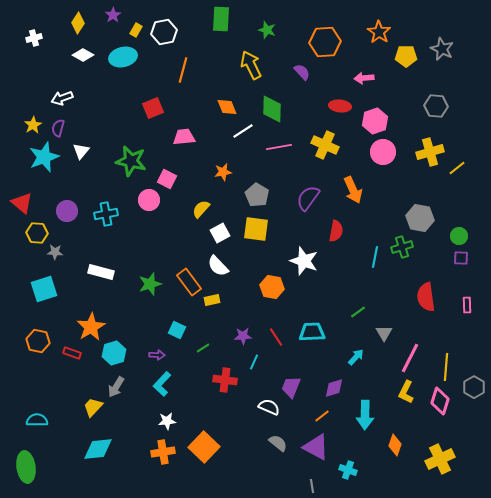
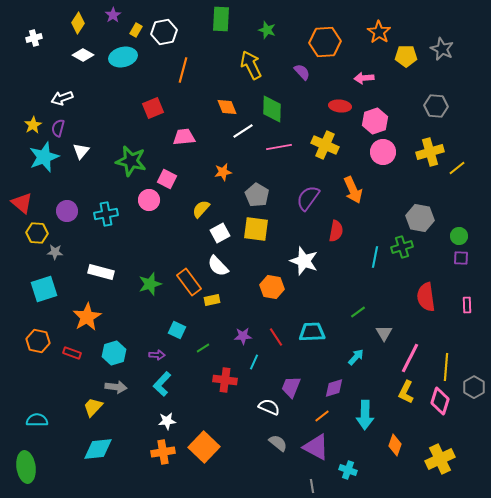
orange star at (91, 327): moved 4 px left, 10 px up
gray arrow at (116, 387): rotated 115 degrees counterclockwise
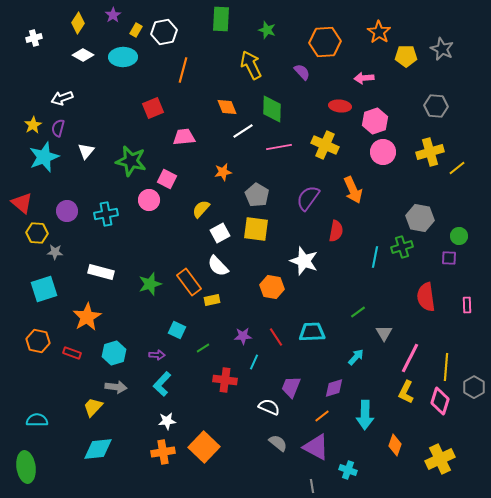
cyan ellipse at (123, 57): rotated 12 degrees clockwise
white triangle at (81, 151): moved 5 px right
purple square at (461, 258): moved 12 px left
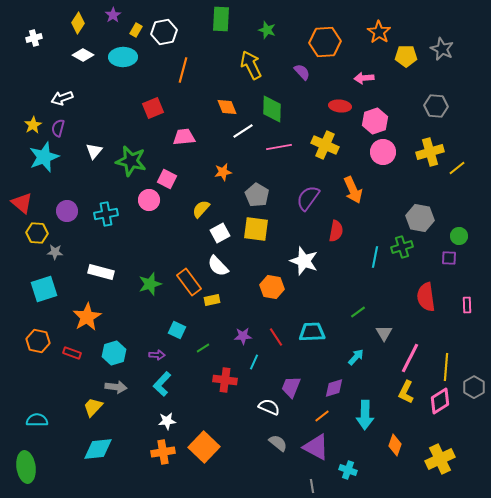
white triangle at (86, 151): moved 8 px right
pink diamond at (440, 401): rotated 40 degrees clockwise
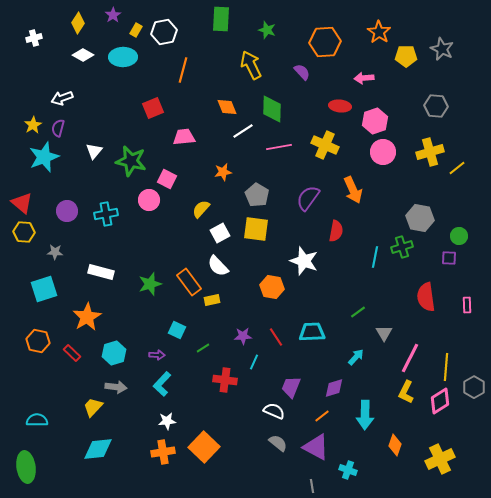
yellow hexagon at (37, 233): moved 13 px left, 1 px up
red rectangle at (72, 353): rotated 24 degrees clockwise
white semicircle at (269, 407): moved 5 px right, 4 px down
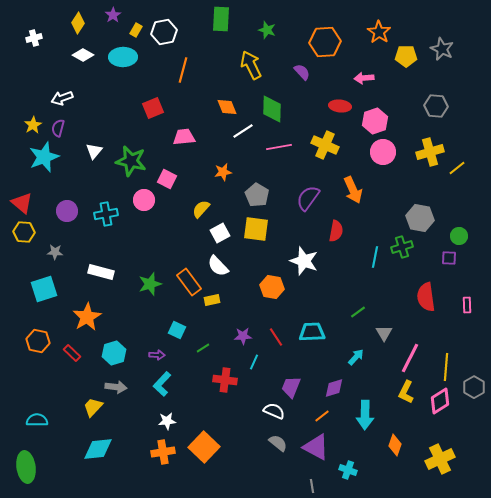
pink circle at (149, 200): moved 5 px left
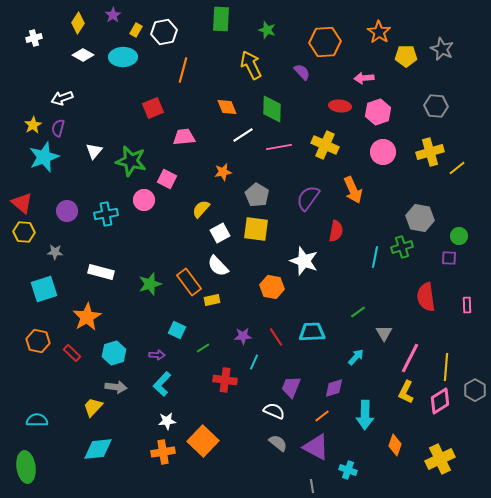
pink hexagon at (375, 121): moved 3 px right, 9 px up
white line at (243, 131): moved 4 px down
gray hexagon at (474, 387): moved 1 px right, 3 px down
orange square at (204, 447): moved 1 px left, 6 px up
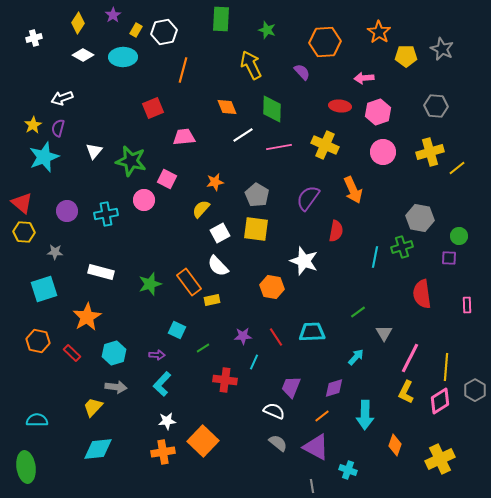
orange star at (223, 172): moved 8 px left, 10 px down
red semicircle at (426, 297): moved 4 px left, 3 px up
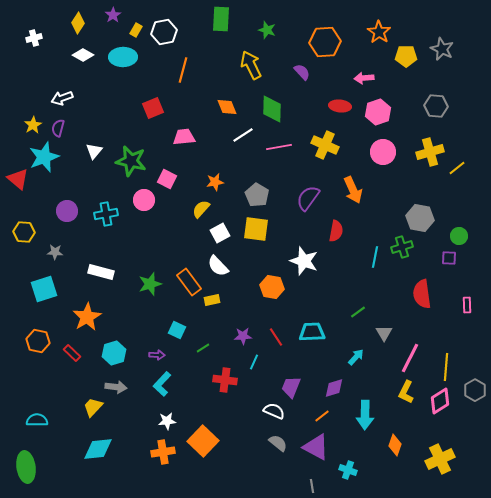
red triangle at (22, 203): moved 4 px left, 24 px up
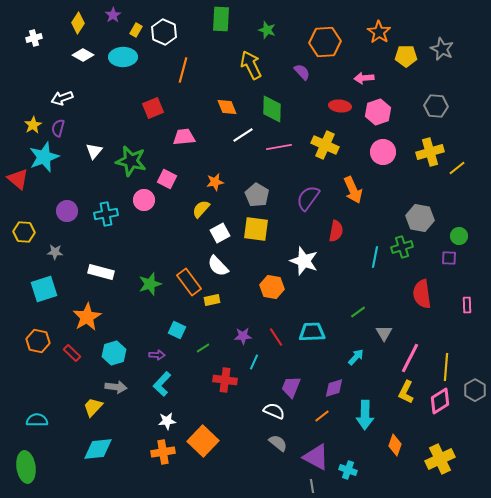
white hexagon at (164, 32): rotated 25 degrees counterclockwise
purple triangle at (316, 447): moved 10 px down
